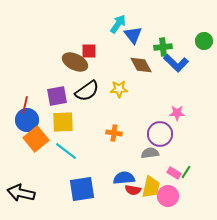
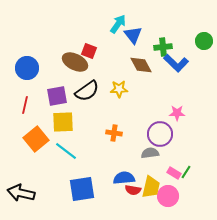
red square: rotated 21 degrees clockwise
blue circle: moved 52 px up
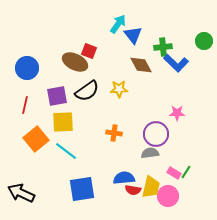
purple circle: moved 4 px left
black arrow: rotated 12 degrees clockwise
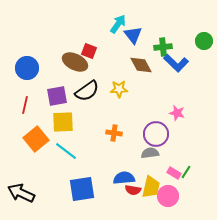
pink star: rotated 14 degrees clockwise
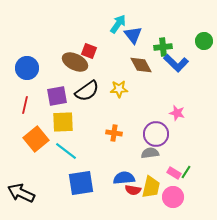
blue square: moved 1 px left, 6 px up
pink circle: moved 5 px right, 1 px down
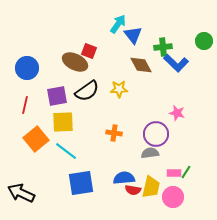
pink rectangle: rotated 32 degrees counterclockwise
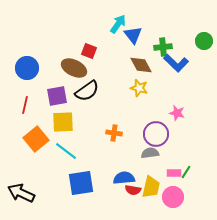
brown ellipse: moved 1 px left, 6 px down
yellow star: moved 20 px right, 1 px up; rotated 18 degrees clockwise
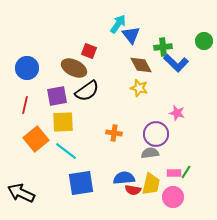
blue triangle: moved 2 px left
yellow trapezoid: moved 3 px up
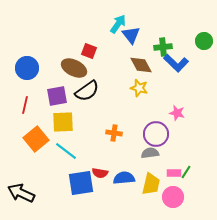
red semicircle: moved 33 px left, 17 px up
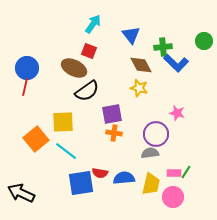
cyan arrow: moved 25 px left
purple square: moved 55 px right, 18 px down
red line: moved 18 px up
